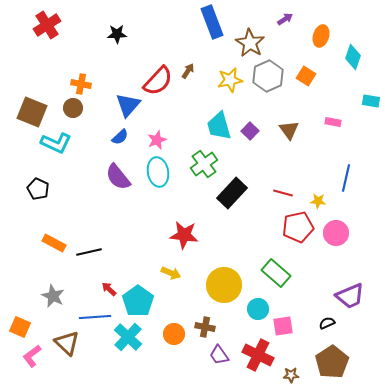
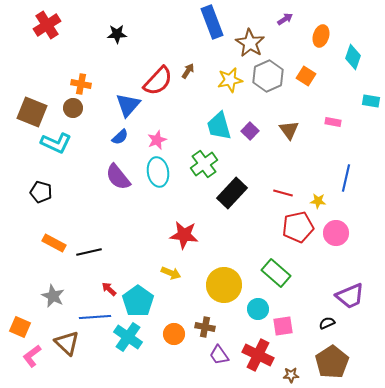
black pentagon at (38, 189): moved 3 px right, 3 px down; rotated 10 degrees counterclockwise
cyan cross at (128, 337): rotated 8 degrees counterclockwise
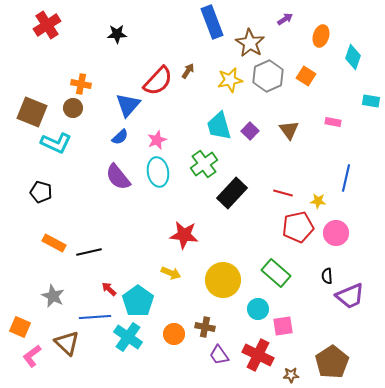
yellow circle at (224, 285): moved 1 px left, 5 px up
black semicircle at (327, 323): moved 47 px up; rotated 70 degrees counterclockwise
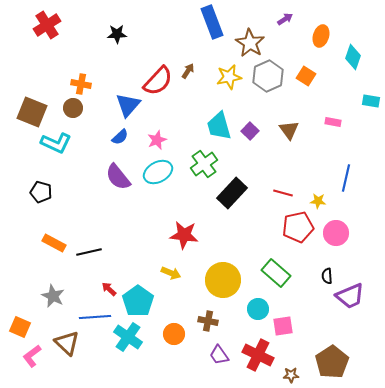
yellow star at (230, 80): moved 1 px left, 3 px up
cyan ellipse at (158, 172): rotated 72 degrees clockwise
brown cross at (205, 327): moved 3 px right, 6 px up
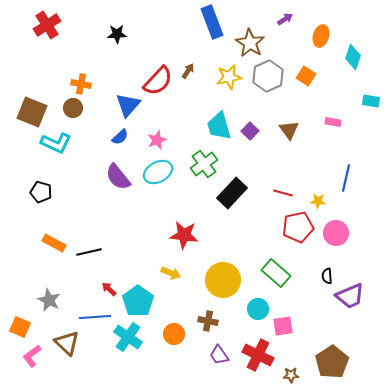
gray star at (53, 296): moved 4 px left, 4 px down
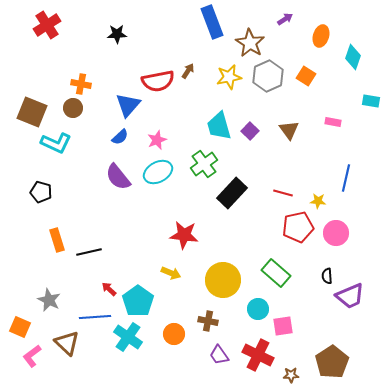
red semicircle at (158, 81): rotated 36 degrees clockwise
orange rectangle at (54, 243): moved 3 px right, 3 px up; rotated 45 degrees clockwise
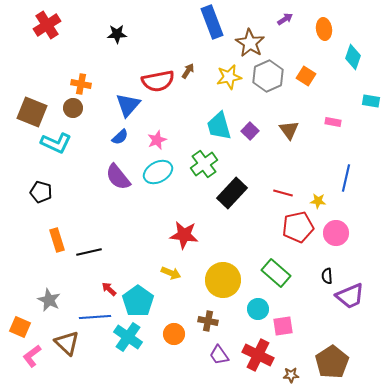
orange ellipse at (321, 36): moved 3 px right, 7 px up; rotated 25 degrees counterclockwise
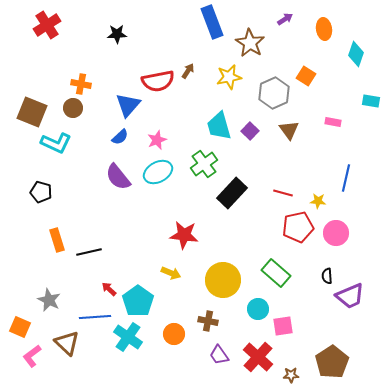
cyan diamond at (353, 57): moved 3 px right, 3 px up
gray hexagon at (268, 76): moved 6 px right, 17 px down
red cross at (258, 355): moved 2 px down; rotated 16 degrees clockwise
